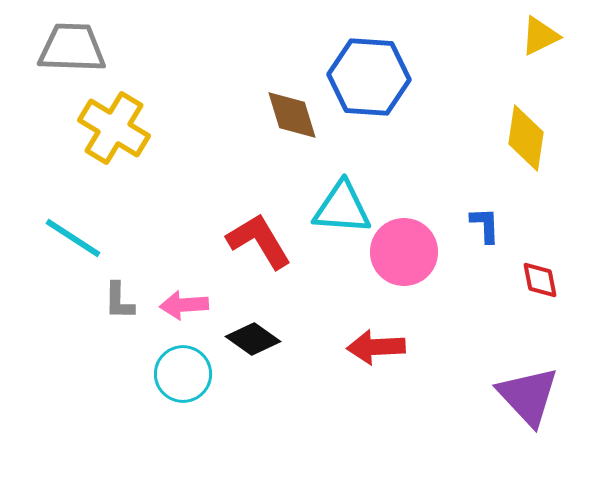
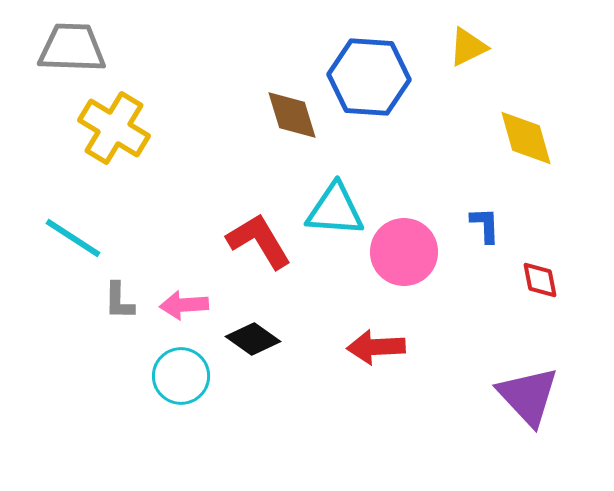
yellow triangle: moved 72 px left, 11 px down
yellow diamond: rotated 24 degrees counterclockwise
cyan triangle: moved 7 px left, 2 px down
cyan circle: moved 2 px left, 2 px down
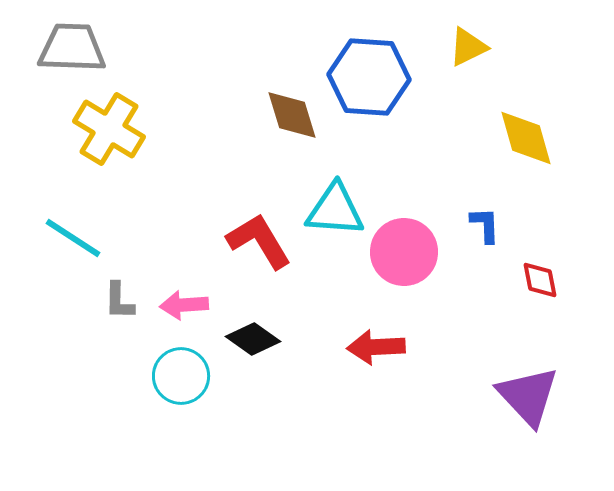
yellow cross: moved 5 px left, 1 px down
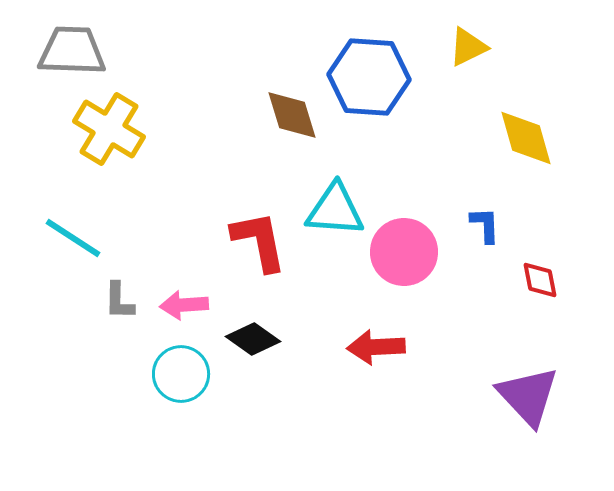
gray trapezoid: moved 3 px down
red L-shape: rotated 20 degrees clockwise
cyan circle: moved 2 px up
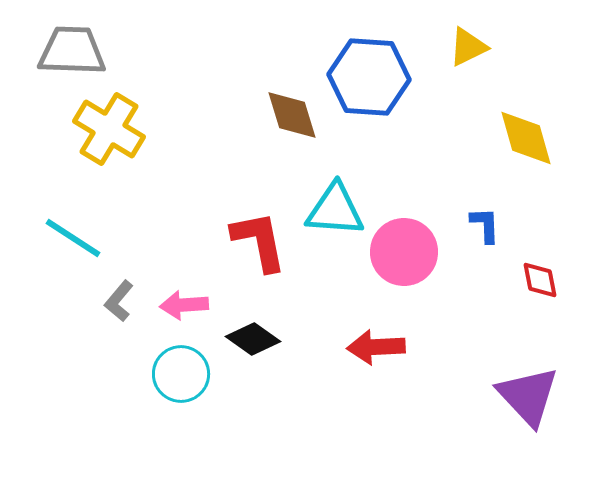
gray L-shape: rotated 39 degrees clockwise
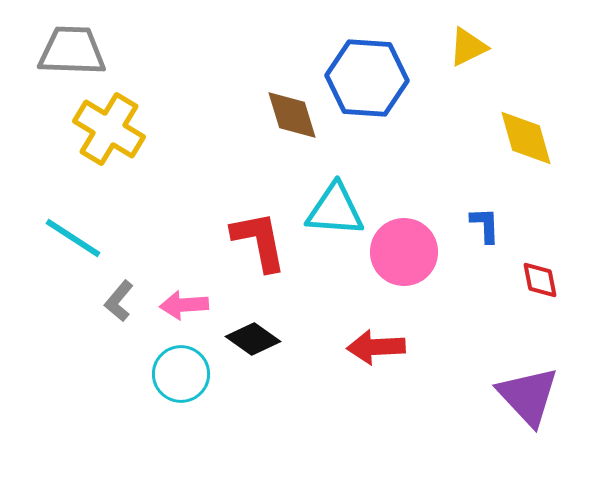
blue hexagon: moved 2 px left, 1 px down
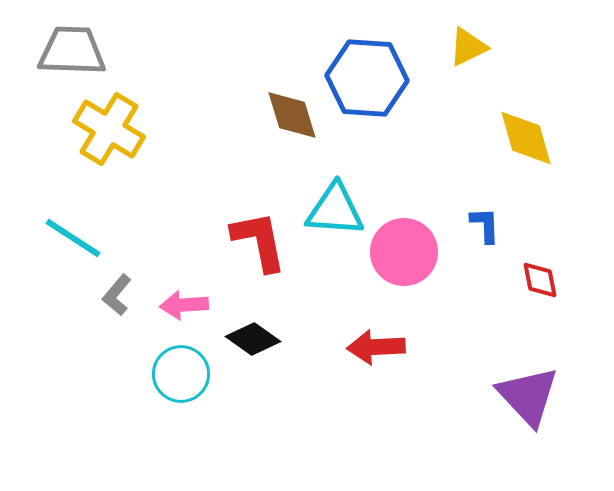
gray L-shape: moved 2 px left, 6 px up
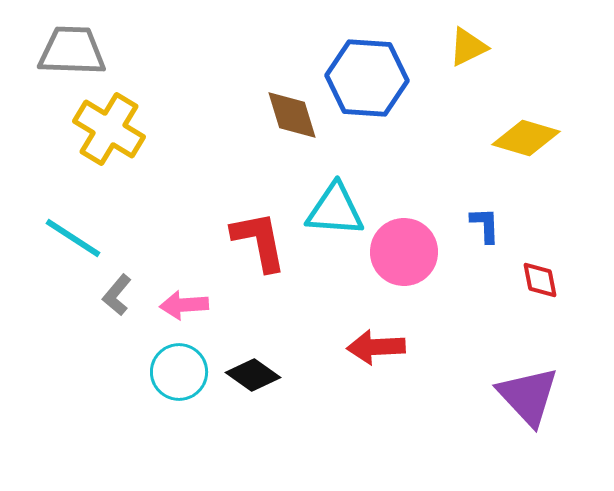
yellow diamond: rotated 58 degrees counterclockwise
black diamond: moved 36 px down
cyan circle: moved 2 px left, 2 px up
